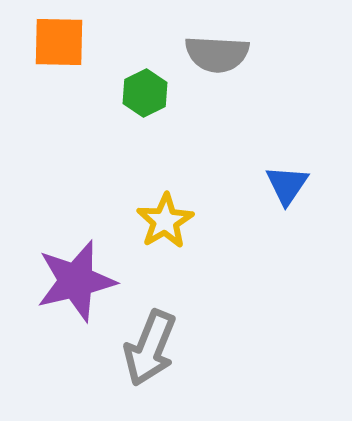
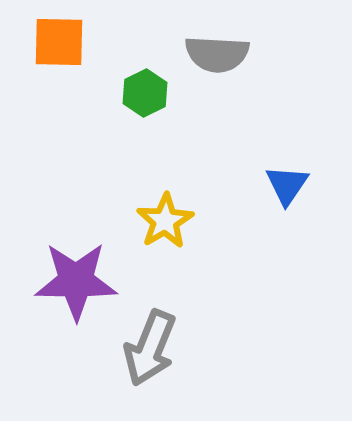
purple star: rotated 14 degrees clockwise
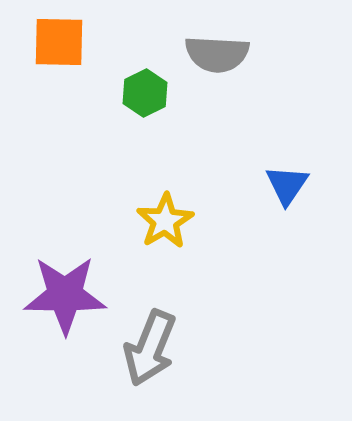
purple star: moved 11 px left, 14 px down
